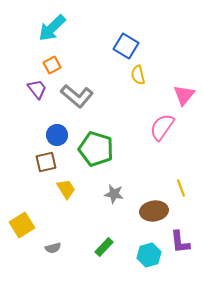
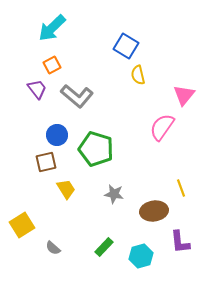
gray semicircle: rotated 56 degrees clockwise
cyan hexagon: moved 8 px left, 1 px down
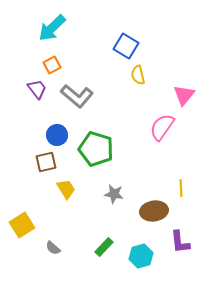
yellow line: rotated 18 degrees clockwise
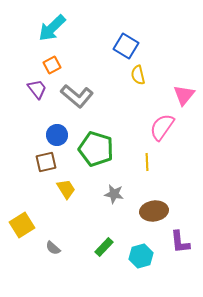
yellow line: moved 34 px left, 26 px up
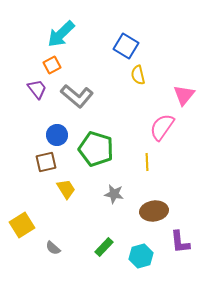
cyan arrow: moved 9 px right, 6 px down
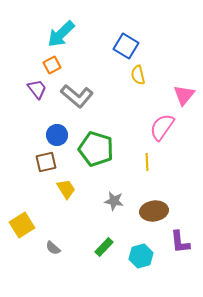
gray star: moved 7 px down
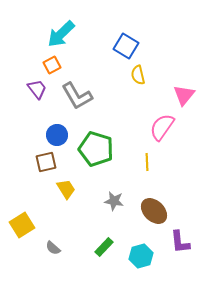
gray L-shape: rotated 20 degrees clockwise
brown ellipse: rotated 52 degrees clockwise
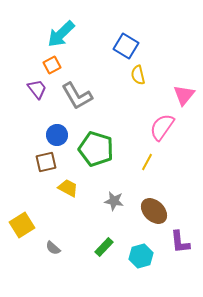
yellow line: rotated 30 degrees clockwise
yellow trapezoid: moved 2 px right, 1 px up; rotated 30 degrees counterclockwise
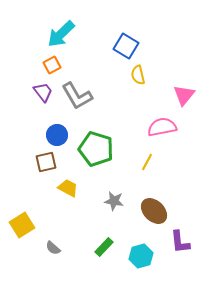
purple trapezoid: moved 6 px right, 3 px down
pink semicircle: rotated 44 degrees clockwise
